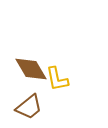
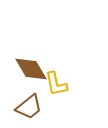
yellow L-shape: moved 1 px left, 5 px down
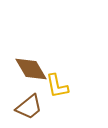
yellow L-shape: moved 1 px right, 2 px down
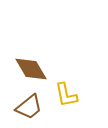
yellow L-shape: moved 9 px right, 9 px down
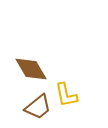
brown trapezoid: moved 9 px right
